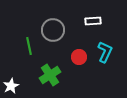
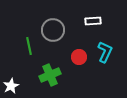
green cross: rotated 10 degrees clockwise
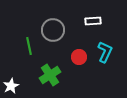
green cross: rotated 10 degrees counterclockwise
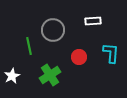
cyan L-shape: moved 6 px right, 1 px down; rotated 20 degrees counterclockwise
white star: moved 1 px right, 10 px up
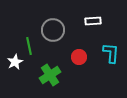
white star: moved 3 px right, 14 px up
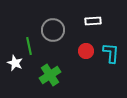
red circle: moved 7 px right, 6 px up
white star: moved 1 px down; rotated 21 degrees counterclockwise
